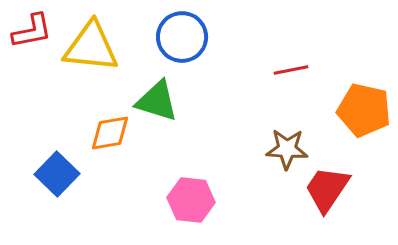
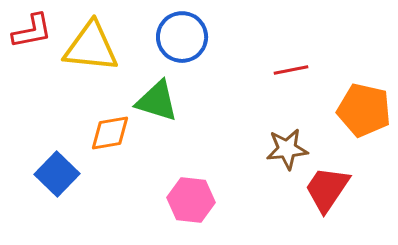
brown star: rotated 9 degrees counterclockwise
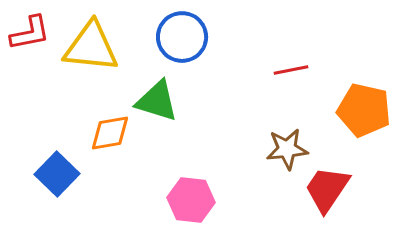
red L-shape: moved 2 px left, 2 px down
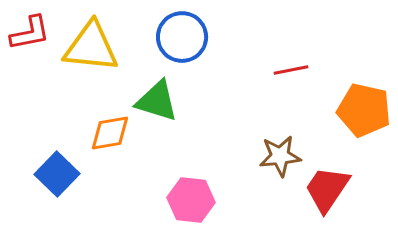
brown star: moved 7 px left, 7 px down
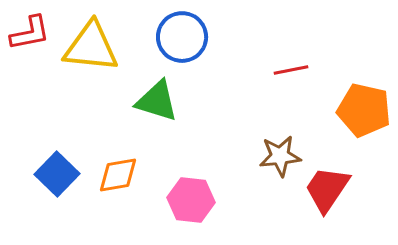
orange diamond: moved 8 px right, 42 px down
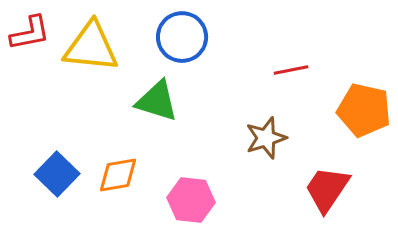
brown star: moved 14 px left, 18 px up; rotated 12 degrees counterclockwise
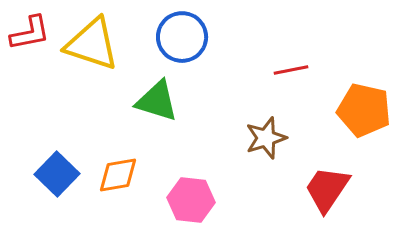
yellow triangle: moved 1 px right, 3 px up; rotated 12 degrees clockwise
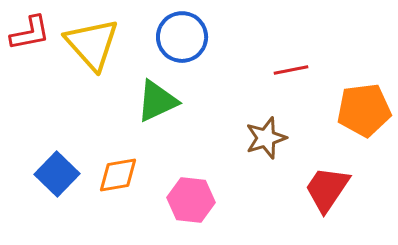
yellow triangle: rotated 30 degrees clockwise
green triangle: rotated 42 degrees counterclockwise
orange pentagon: rotated 20 degrees counterclockwise
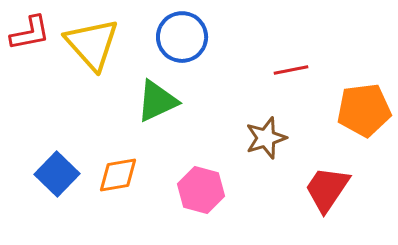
pink hexagon: moved 10 px right, 10 px up; rotated 9 degrees clockwise
